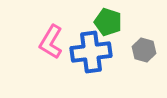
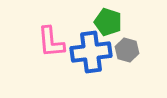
pink L-shape: rotated 36 degrees counterclockwise
gray hexagon: moved 17 px left
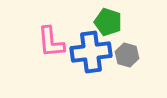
gray hexagon: moved 5 px down
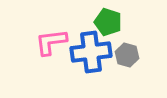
pink L-shape: rotated 88 degrees clockwise
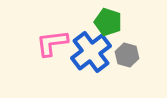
pink L-shape: moved 1 px right, 1 px down
blue cross: rotated 30 degrees counterclockwise
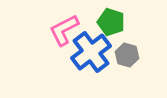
green pentagon: moved 3 px right
pink L-shape: moved 12 px right, 13 px up; rotated 20 degrees counterclockwise
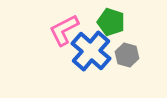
blue cross: moved 1 px up; rotated 12 degrees counterclockwise
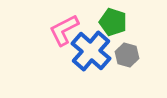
green pentagon: moved 2 px right
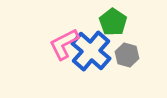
green pentagon: rotated 16 degrees clockwise
pink L-shape: moved 14 px down
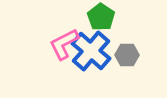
green pentagon: moved 12 px left, 5 px up
gray hexagon: rotated 15 degrees counterclockwise
